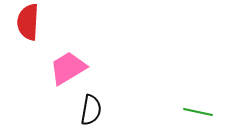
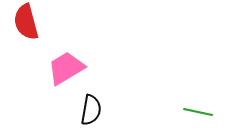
red semicircle: moved 2 px left; rotated 18 degrees counterclockwise
pink trapezoid: moved 2 px left
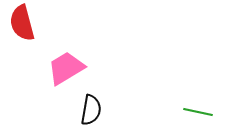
red semicircle: moved 4 px left, 1 px down
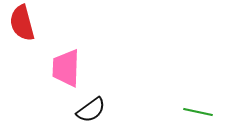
pink trapezoid: rotated 57 degrees counterclockwise
black semicircle: rotated 44 degrees clockwise
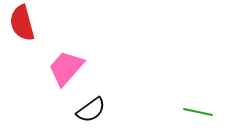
pink trapezoid: rotated 39 degrees clockwise
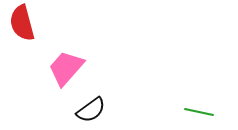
green line: moved 1 px right
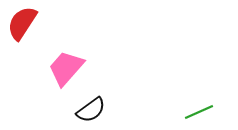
red semicircle: rotated 48 degrees clockwise
green line: rotated 36 degrees counterclockwise
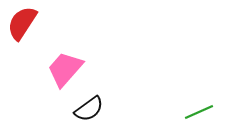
pink trapezoid: moved 1 px left, 1 px down
black semicircle: moved 2 px left, 1 px up
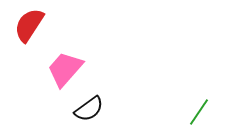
red semicircle: moved 7 px right, 2 px down
green line: rotated 32 degrees counterclockwise
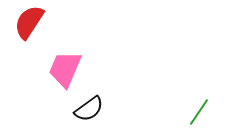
red semicircle: moved 3 px up
pink trapezoid: rotated 18 degrees counterclockwise
